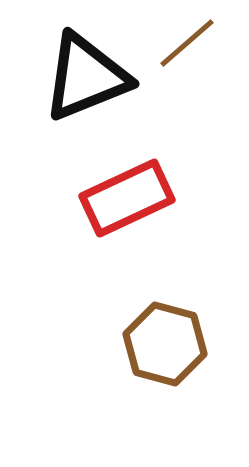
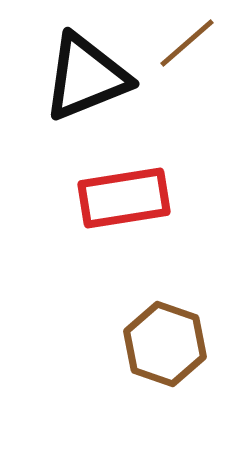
red rectangle: moved 3 px left; rotated 16 degrees clockwise
brown hexagon: rotated 4 degrees clockwise
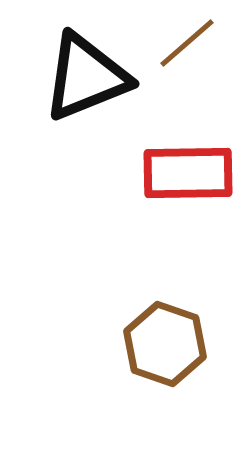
red rectangle: moved 64 px right, 25 px up; rotated 8 degrees clockwise
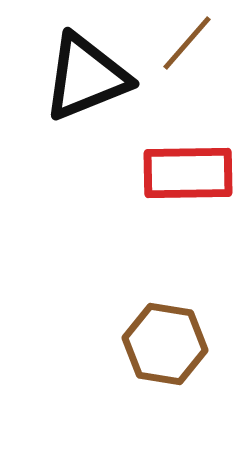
brown line: rotated 8 degrees counterclockwise
brown hexagon: rotated 10 degrees counterclockwise
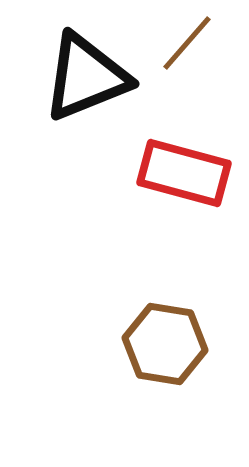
red rectangle: moved 4 px left; rotated 16 degrees clockwise
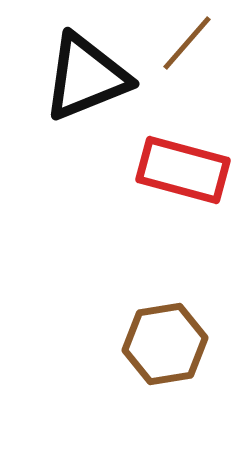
red rectangle: moved 1 px left, 3 px up
brown hexagon: rotated 18 degrees counterclockwise
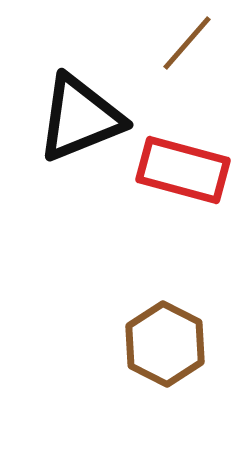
black triangle: moved 6 px left, 41 px down
brown hexagon: rotated 24 degrees counterclockwise
